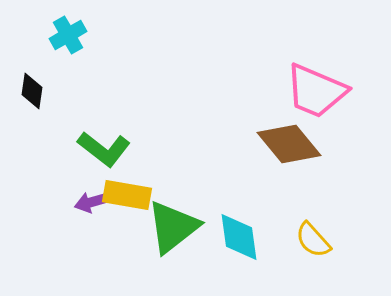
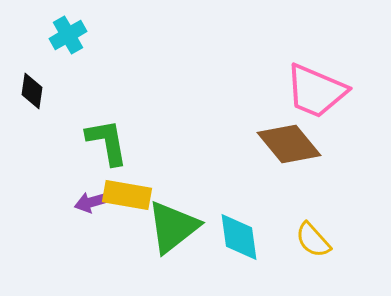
green L-shape: moved 3 px right, 7 px up; rotated 138 degrees counterclockwise
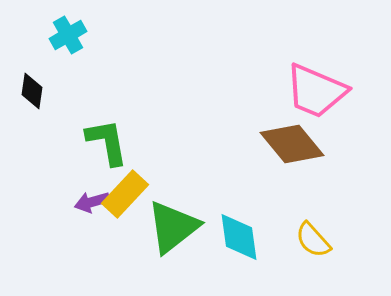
brown diamond: moved 3 px right
yellow rectangle: moved 2 px left, 1 px up; rotated 57 degrees counterclockwise
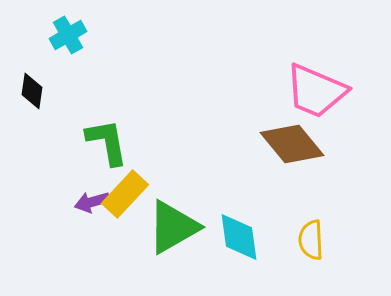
green triangle: rotated 8 degrees clockwise
yellow semicircle: moved 2 px left; rotated 39 degrees clockwise
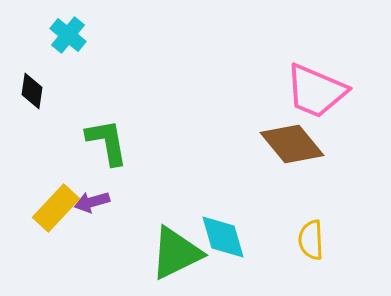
cyan cross: rotated 21 degrees counterclockwise
yellow rectangle: moved 69 px left, 14 px down
green triangle: moved 3 px right, 26 px down; rotated 4 degrees clockwise
cyan diamond: moved 16 px left; rotated 8 degrees counterclockwise
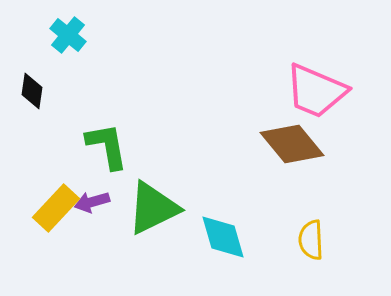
green L-shape: moved 4 px down
green triangle: moved 23 px left, 45 px up
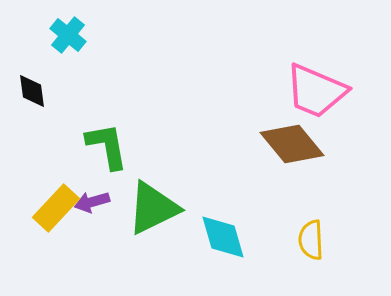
black diamond: rotated 15 degrees counterclockwise
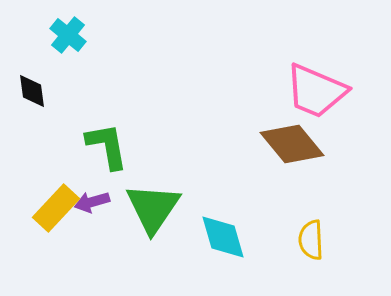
green triangle: rotated 30 degrees counterclockwise
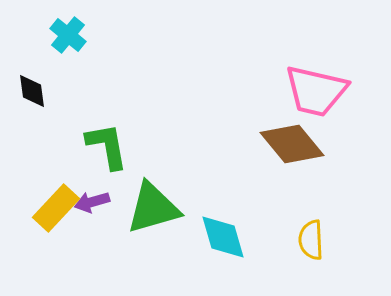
pink trapezoid: rotated 10 degrees counterclockwise
green triangle: rotated 40 degrees clockwise
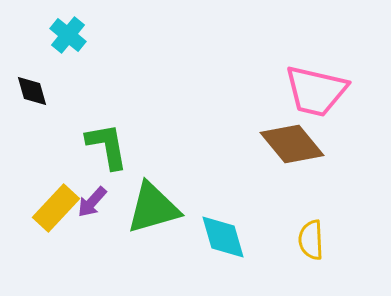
black diamond: rotated 9 degrees counterclockwise
purple arrow: rotated 32 degrees counterclockwise
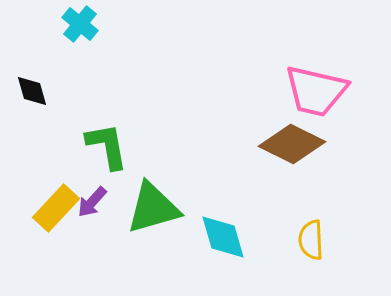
cyan cross: moved 12 px right, 11 px up
brown diamond: rotated 24 degrees counterclockwise
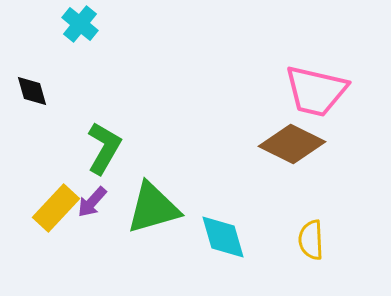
green L-shape: moved 3 px left, 2 px down; rotated 40 degrees clockwise
